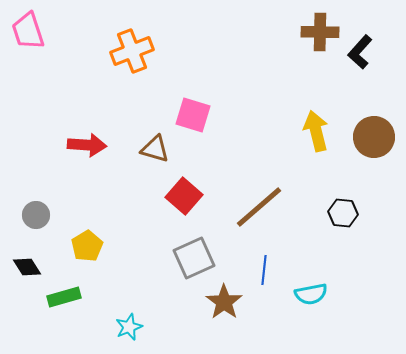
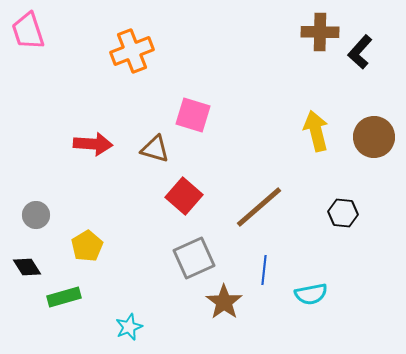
red arrow: moved 6 px right, 1 px up
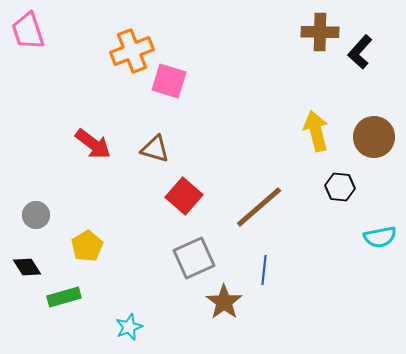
pink square: moved 24 px left, 34 px up
red arrow: rotated 33 degrees clockwise
black hexagon: moved 3 px left, 26 px up
cyan semicircle: moved 69 px right, 57 px up
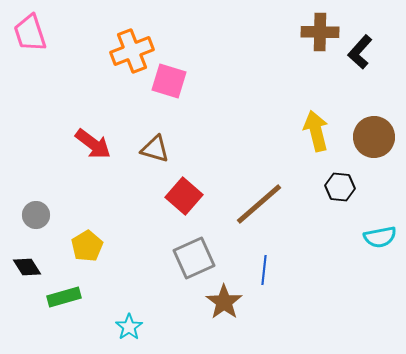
pink trapezoid: moved 2 px right, 2 px down
brown line: moved 3 px up
cyan star: rotated 12 degrees counterclockwise
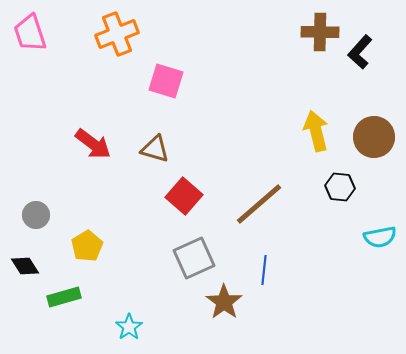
orange cross: moved 15 px left, 17 px up
pink square: moved 3 px left
black diamond: moved 2 px left, 1 px up
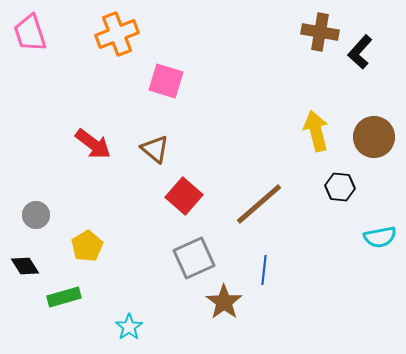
brown cross: rotated 9 degrees clockwise
brown triangle: rotated 24 degrees clockwise
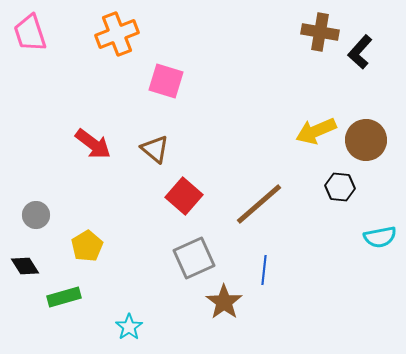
yellow arrow: rotated 99 degrees counterclockwise
brown circle: moved 8 px left, 3 px down
